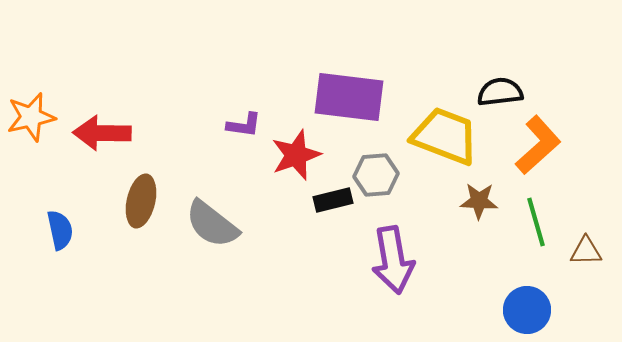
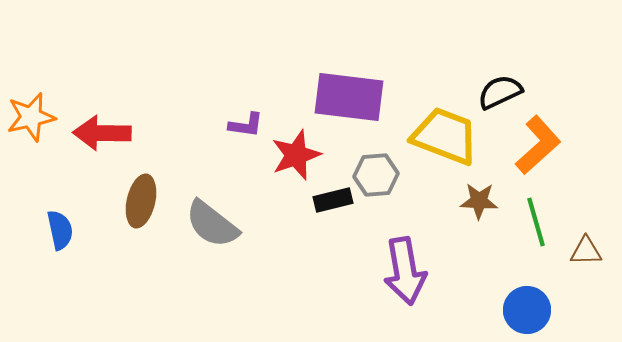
black semicircle: rotated 18 degrees counterclockwise
purple L-shape: moved 2 px right
purple arrow: moved 12 px right, 11 px down
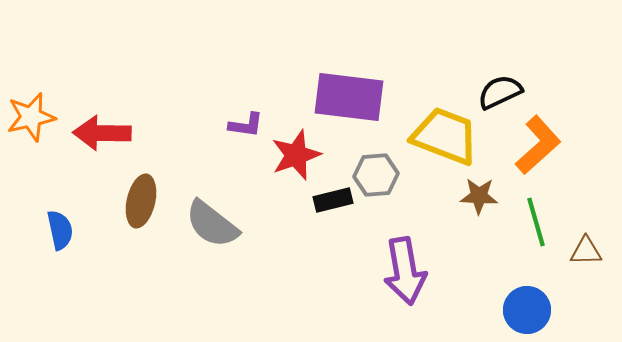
brown star: moved 5 px up
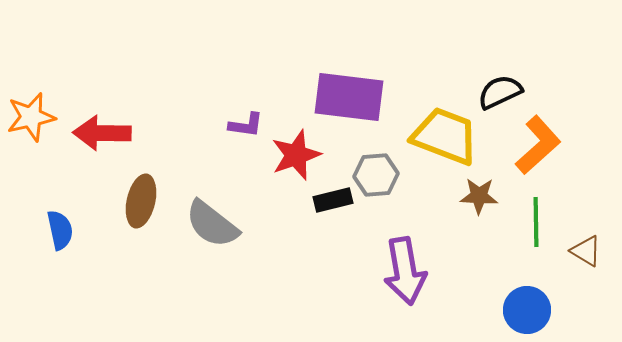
green line: rotated 15 degrees clockwise
brown triangle: rotated 32 degrees clockwise
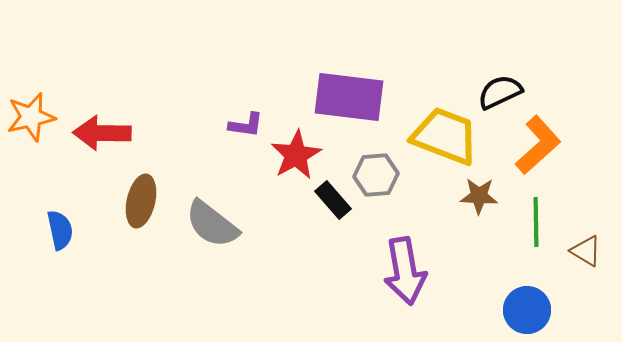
red star: rotated 9 degrees counterclockwise
black rectangle: rotated 63 degrees clockwise
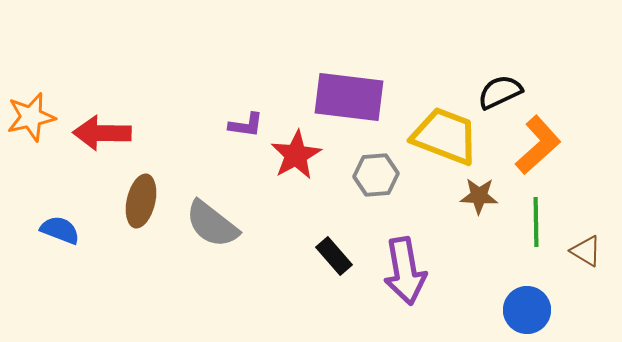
black rectangle: moved 1 px right, 56 px down
blue semicircle: rotated 57 degrees counterclockwise
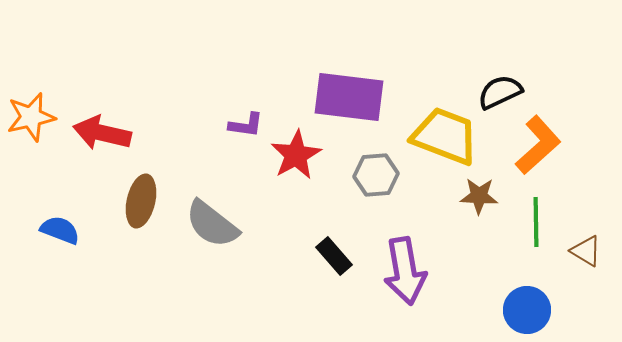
red arrow: rotated 12 degrees clockwise
